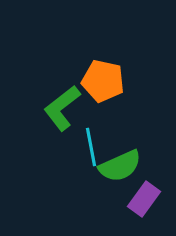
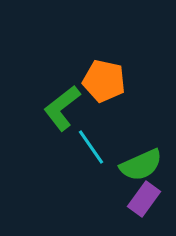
orange pentagon: moved 1 px right
cyan line: rotated 24 degrees counterclockwise
green semicircle: moved 21 px right, 1 px up
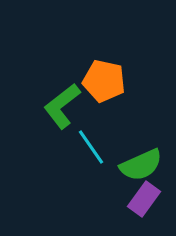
green L-shape: moved 2 px up
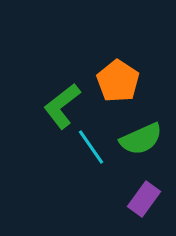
orange pentagon: moved 14 px right; rotated 21 degrees clockwise
green semicircle: moved 26 px up
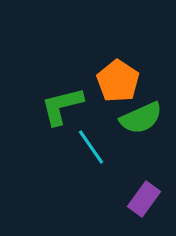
green L-shape: rotated 24 degrees clockwise
green semicircle: moved 21 px up
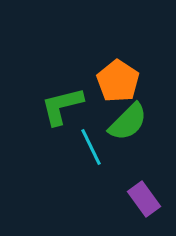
green semicircle: moved 13 px left, 4 px down; rotated 21 degrees counterclockwise
cyan line: rotated 9 degrees clockwise
purple rectangle: rotated 72 degrees counterclockwise
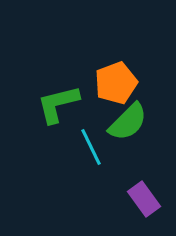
orange pentagon: moved 2 px left, 2 px down; rotated 18 degrees clockwise
green L-shape: moved 4 px left, 2 px up
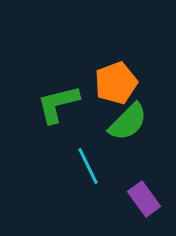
cyan line: moved 3 px left, 19 px down
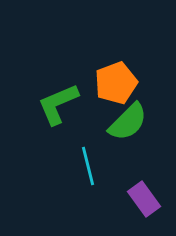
green L-shape: rotated 9 degrees counterclockwise
cyan line: rotated 12 degrees clockwise
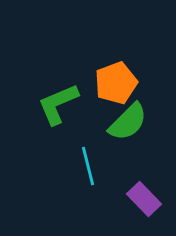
purple rectangle: rotated 8 degrees counterclockwise
